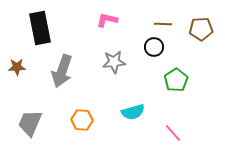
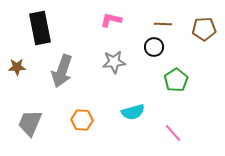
pink L-shape: moved 4 px right
brown pentagon: moved 3 px right
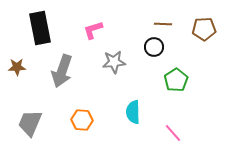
pink L-shape: moved 18 px left, 10 px down; rotated 30 degrees counterclockwise
cyan semicircle: rotated 105 degrees clockwise
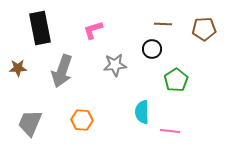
black circle: moved 2 px left, 2 px down
gray star: moved 1 px right, 3 px down
brown star: moved 1 px right, 1 px down
cyan semicircle: moved 9 px right
pink line: moved 3 px left, 2 px up; rotated 42 degrees counterclockwise
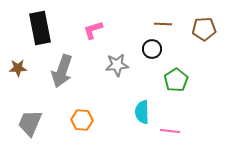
gray star: moved 2 px right
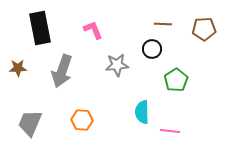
pink L-shape: rotated 85 degrees clockwise
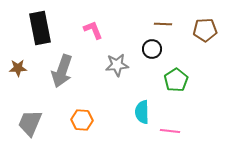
brown pentagon: moved 1 px right, 1 px down
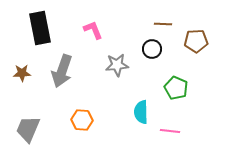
brown pentagon: moved 9 px left, 11 px down
brown star: moved 4 px right, 5 px down
green pentagon: moved 8 px down; rotated 15 degrees counterclockwise
cyan semicircle: moved 1 px left
gray trapezoid: moved 2 px left, 6 px down
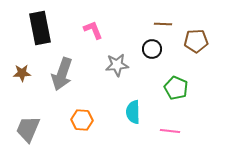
gray arrow: moved 3 px down
cyan semicircle: moved 8 px left
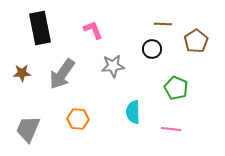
brown pentagon: rotated 30 degrees counterclockwise
gray star: moved 4 px left, 1 px down
gray arrow: rotated 16 degrees clockwise
orange hexagon: moved 4 px left, 1 px up
pink line: moved 1 px right, 2 px up
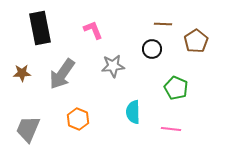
orange hexagon: rotated 20 degrees clockwise
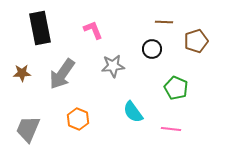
brown line: moved 1 px right, 2 px up
brown pentagon: rotated 15 degrees clockwise
cyan semicircle: rotated 35 degrees counterclockwise
